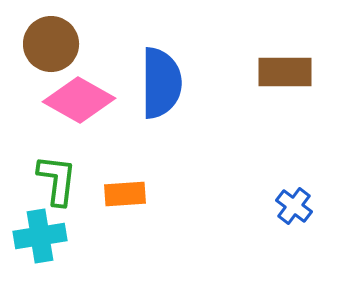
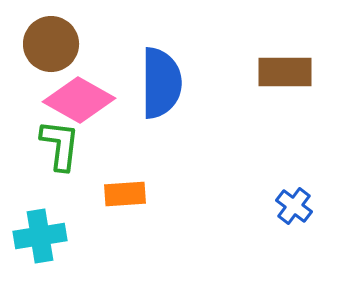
green L-shape: moved 3 px right, 35 px up
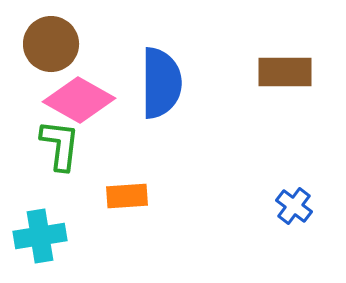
orange rectangle: moved 2 px right, 2 px down
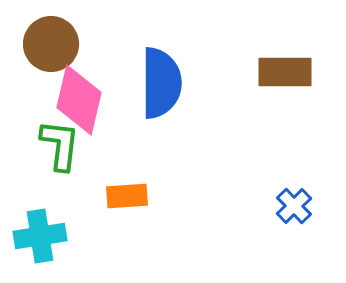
pink diamond: rotated 74 degrees clockwise
blue cross: rotated 9 degrees clockwise
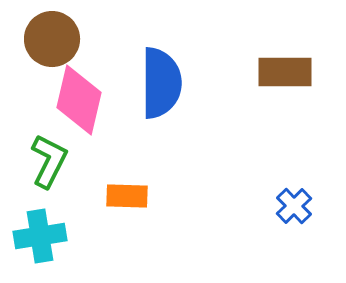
brown circle: moved 1 px right, 5 px up
green L-shape: moved 11 px left, 16 px down; rotated 20 degrees clockwise
orange rectangle: rotated 6 degrees clockwise
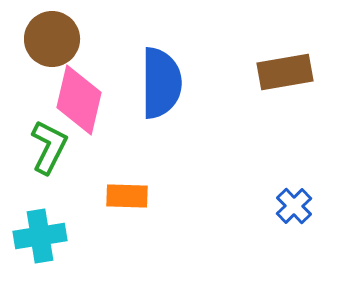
brown rectangle: rotated 10 degrees counterclockwise
green L-shape: moved 14 px up
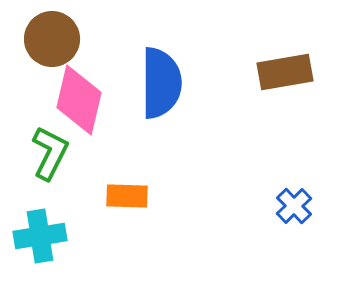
green L-shape: moved 1 px right, 6 px down
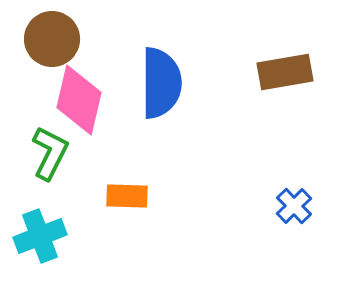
cyan cross: rotated 12 degrees counterclockwise
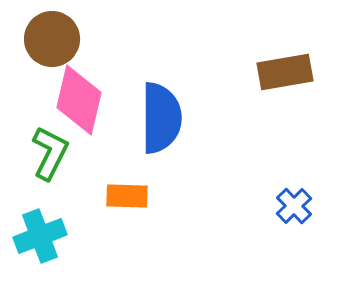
blue semicircle: moved 35 px down
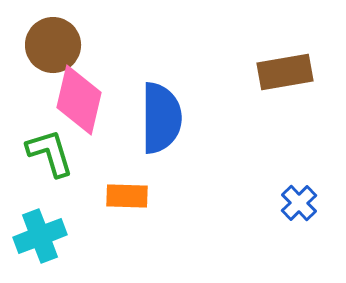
brown circle: moved 1 px right, 6 px down
green L-shape: rotated 44 degrees counterclockwise
blue cross: moved 5 px right, 3 px up
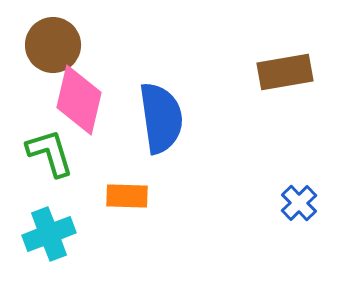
blue semicircle: rotated 8 degrees counterclockwise
cyan cross: moved 9 px right, 2 px up
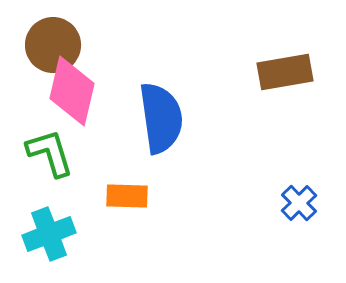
pink diamond: moved 7 px left, 9 px up
